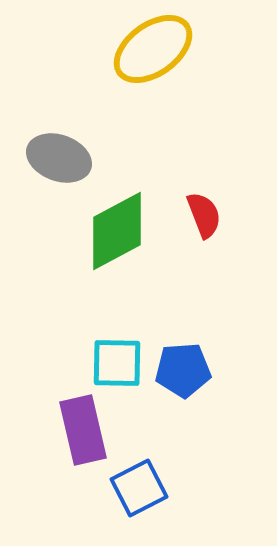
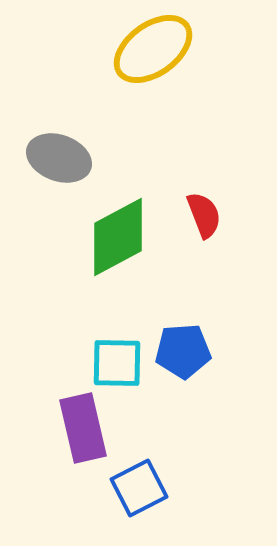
green diamond: moved 1 px right, 6 px down
blue pentagon: moved 19 px up
purple rectangle: moved 2 px up
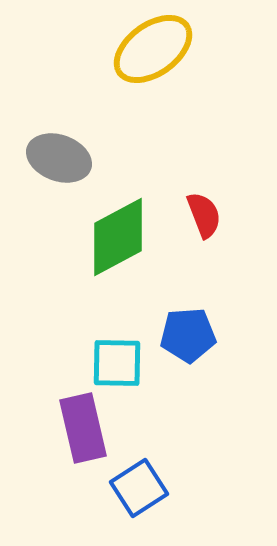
blue pentagon: moved 5 px right, 16 px up
blue square: rotated 6 degrees counterclockwise
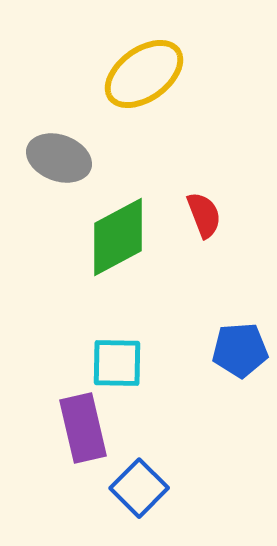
yellow ellipse: moved 9 px left, 25 px down
blue pentagon: moved 52 px right, 15 px down
blue square: rotated 12 degrees counterclockwise
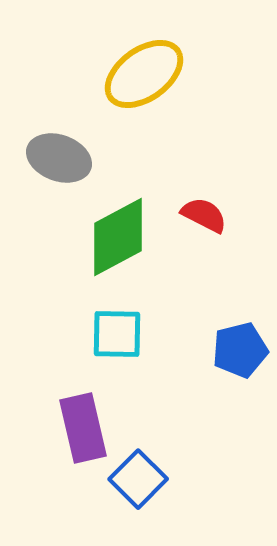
red semicircle: rotated 42 degrees counterclockwise
blue pentagon: rotated 10 degrees counterclockwise
cyan square: moved 29 px up
blue square: moved 1 px left, 9 px up
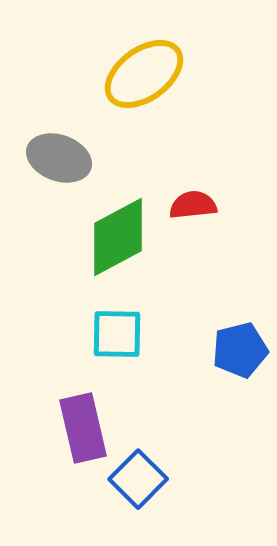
red semicircle: moved 11 px left, 10 px up; rotated 33 degrees counterclockwise
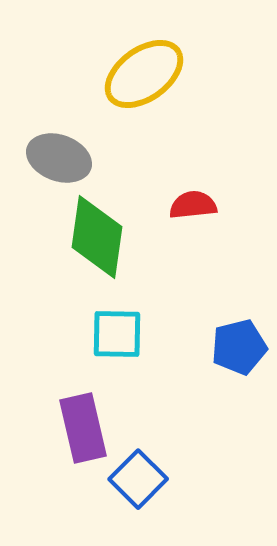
green diamond: moved 21 px left; rotated 54 degrees counterclockwise
blue pentagon: moved 1 px left, 3 px up
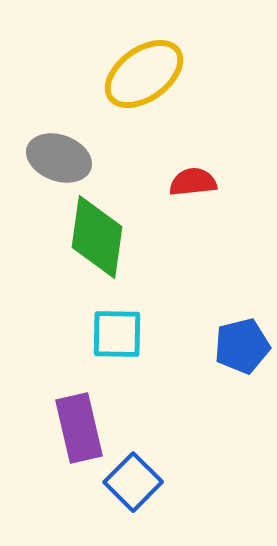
red semicircle: moved 23 px up
blue pentagon: moved 3 px right, 1 px up
purple rectangle: moved 4 px left
blue square: moved 5 px left, 3 px down
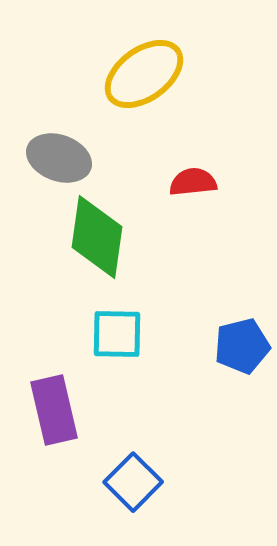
purple rectangle: moved 25 px left, 18 px up
